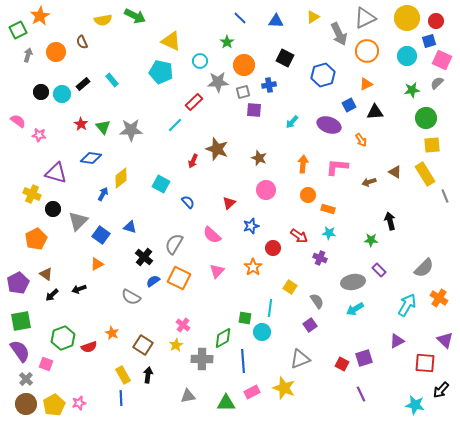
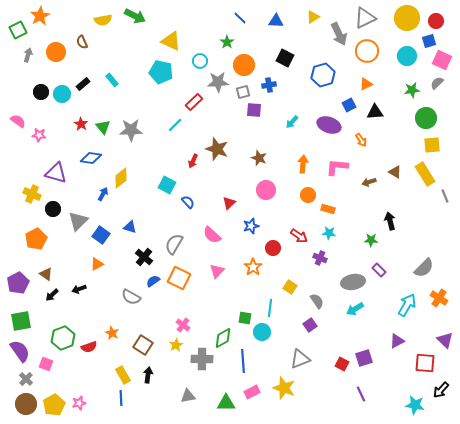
cyan square at (161, 184): moved 6 px right, 1 px down
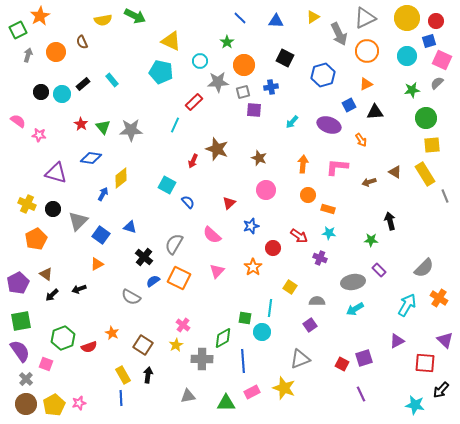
blue cross at (269, 85): moved 2 px right, 2 px down
cyan line at (175, 125): rotated 21 degrees counterclockwise
yellow cross at (32, 194): moved 5 px left, 10 px down
gray semicircle at (317, 301): rotated 56 degrees counterclockwise
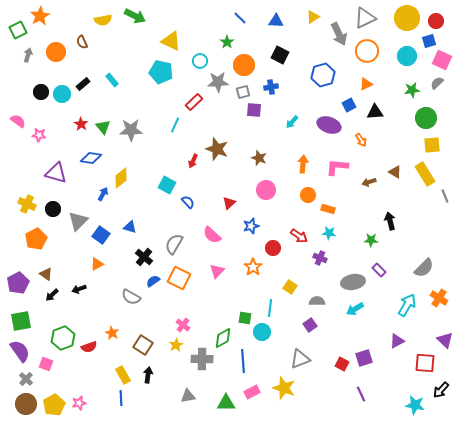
black square at (285, 58): moved 5 px left, 3 px up
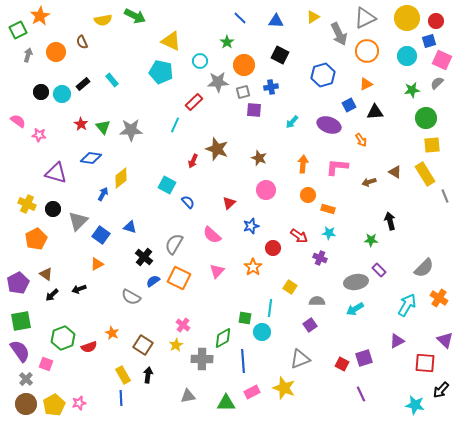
gray ellipse at (353, 282): moved 3 px right
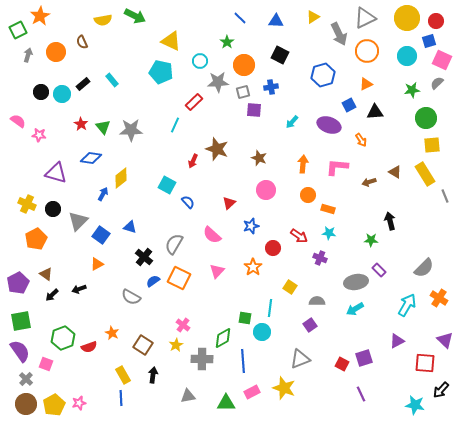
black arrow at (148, 375): moved 5 px right
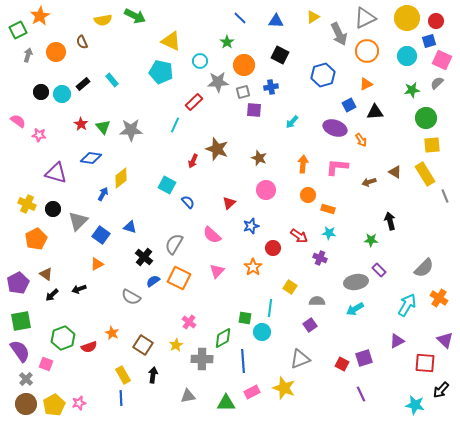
purple ellipse at (329, 125): moved 6 px right, 3 px down
pink cross at (183, 325): moved 6 px right, 3 px up
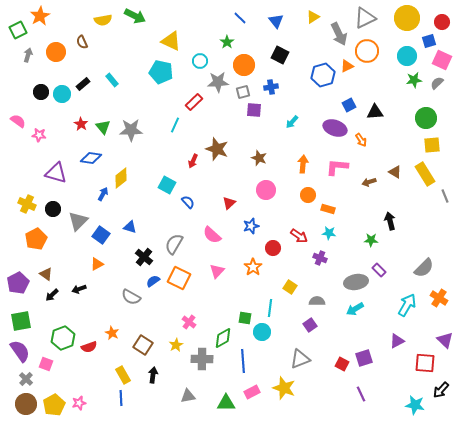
blue triangle at (276, 21): rotated 49 degrees clockwise
red circle at (436, 21): moved 6 px right, 1 px down
orange triangle at (366, 84): moved 19 px left, 18 px up
green star at (412, 90): moved 2 px right, 10 px up
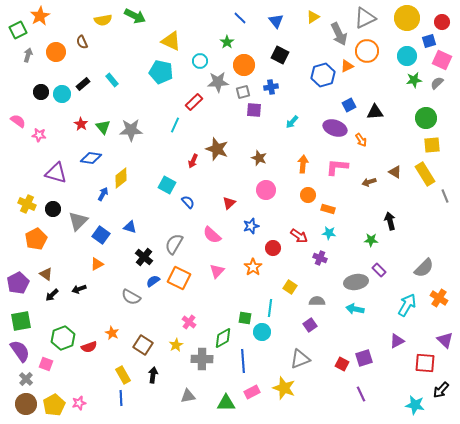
cyan arrow at (355, 309): rotated 42 degrees clockwise
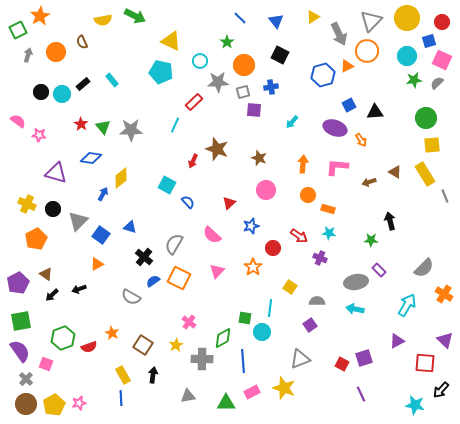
gray triangle at (365, 18): moved 6 px right, 3 px down; rotated 20 degrees counterclockwise
orange cross at (439, 298): moved 5 px right, 4 px up
